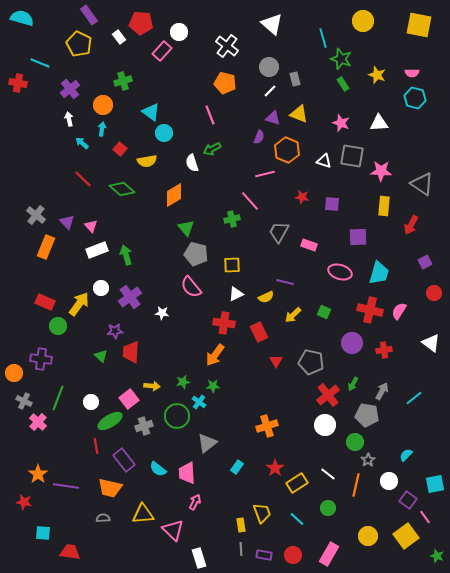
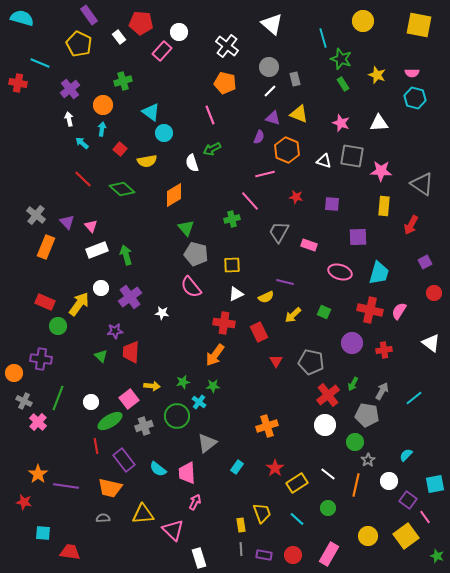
red star at (302, 197): moved 6 px left
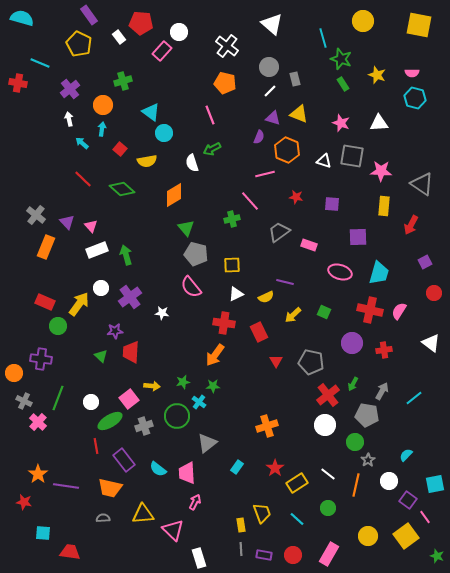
gray trapezoid at (279, 232): rotated 25 degrees clockwise
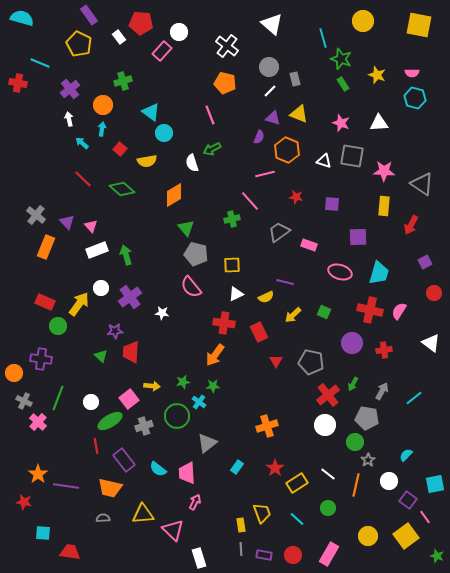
pink star at (381, 171): moved 3 px right
gray pentagon at (367, 415): moved 3 px down
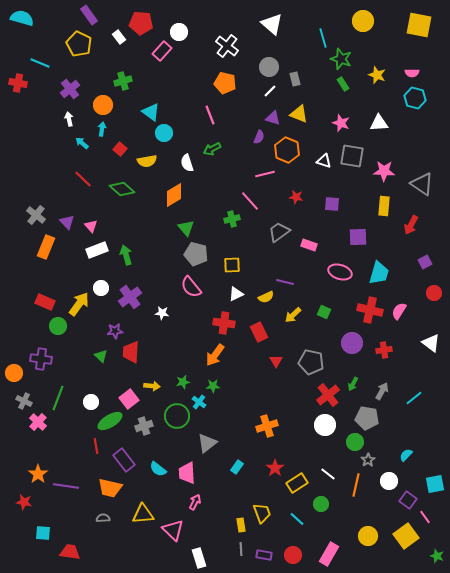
white semicircle at (192, 163): moved 5 px left
green circle at (328, 508): moved 7 px left, 4 px up
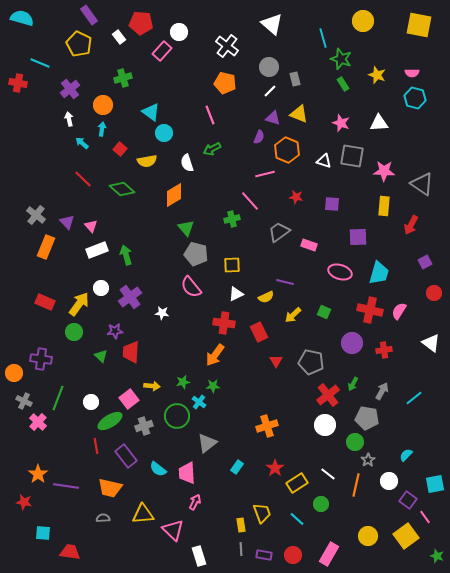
green cross at (123, 81): moved 3 px up
green circle at (58, 326): moved 16 px right, 6 px down
purple rectangle at (124, 460): moved 2 px right, 4 px up
white rectangle at (199, 558): moved 2 px up
